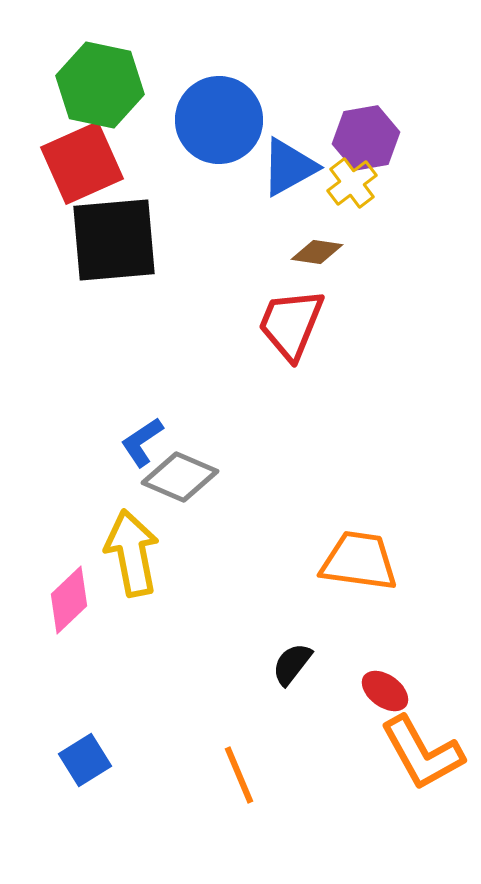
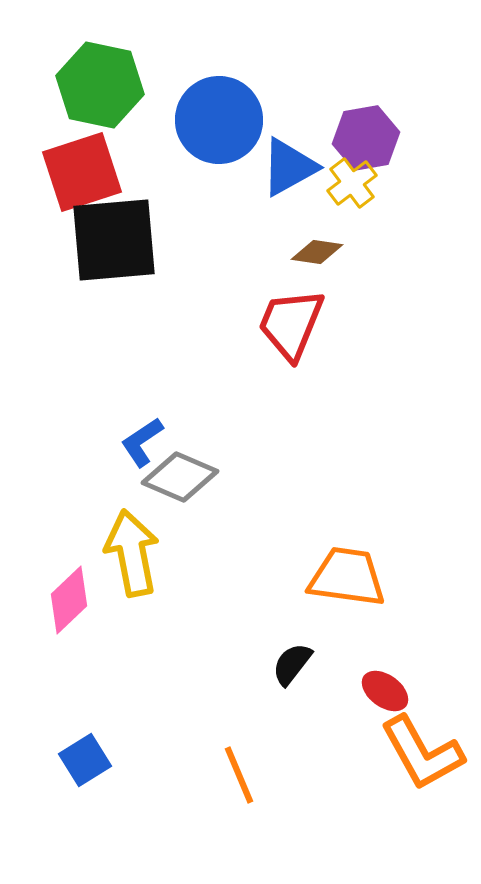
red square: moved 9 px down; rotated 6 degrees clockwise
orange trapezoid: moved 12 px left, 16 px down
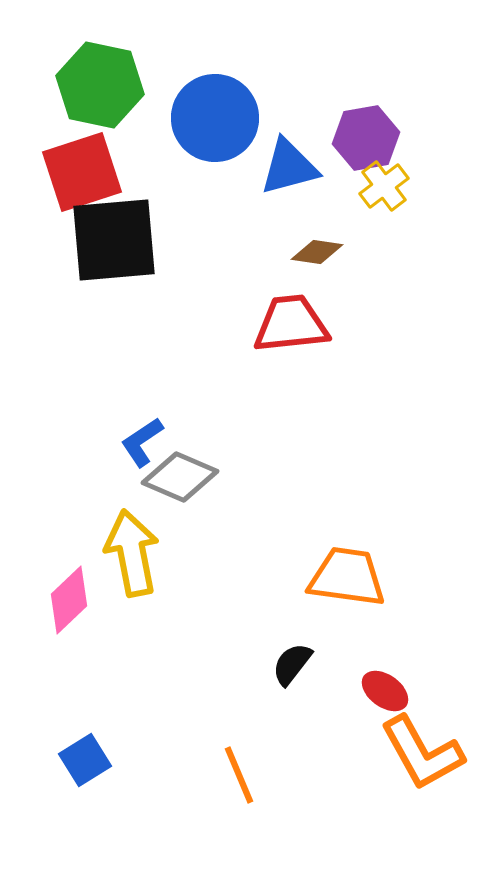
blue circle: moved 4 px left, 2 px up
blue triangle: rotated 14 degrees clockwise
yellow cross: moved 32 px right, 3 px down
red trapezoid: rotated 62 degrees clockwise
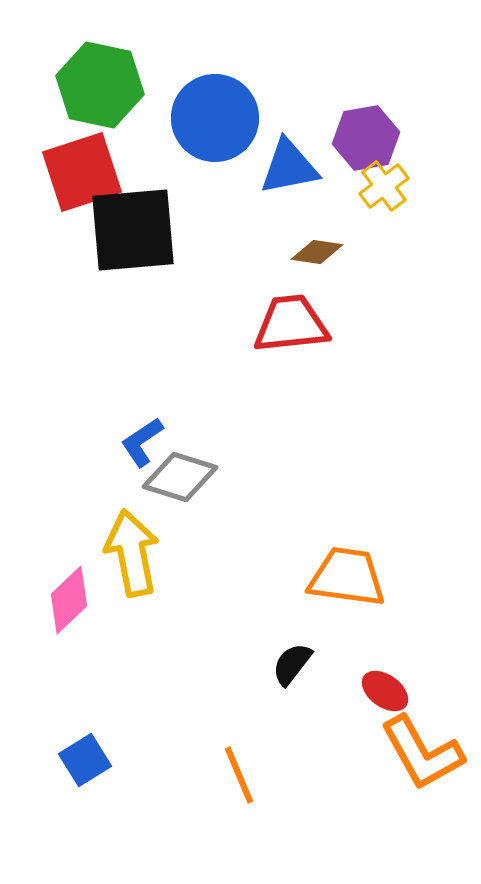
blue triangle: rotated 4 degrees clockwise
black square: moved 19 px right, 10 px up
gray diamond: rotated 6 degrees counterclockwise
